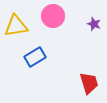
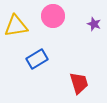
blue rectangle: moved 2 px right, 2 px down
red trapezoid: moved 10 px left
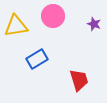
red trapezoid: moved 3 px up
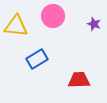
yellow triangle: rotated 15 degrees clockwise
red trapezoid: rotated 75 degrees counterclockwise
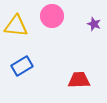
pink circle: moved 1 px left
blue rectangle: moved 15 px left, 7 px down
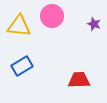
yellow triangle: moved 3 px right
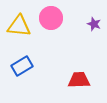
pink circle: moved 1 px left, 2 px down
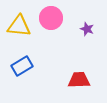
purple star: moved 7 px left, 5 px down
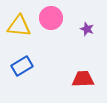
red trapezoid: moved 4 px right, 1 px up
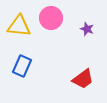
blue rectangle: rotated 35 degrees counterclockwise
red trapezoid: rotated 145 degrees clockwise
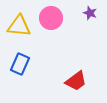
purple star: moved 3 px right, 16 px up
blue rectangle: moved 2 px left, 2 px up
red trapezoid: moved 7 px left, 2 px down
